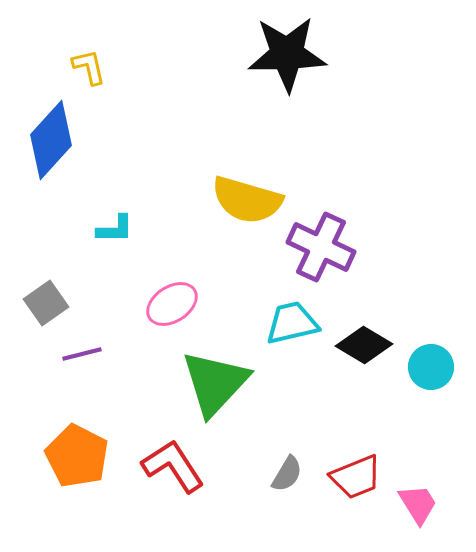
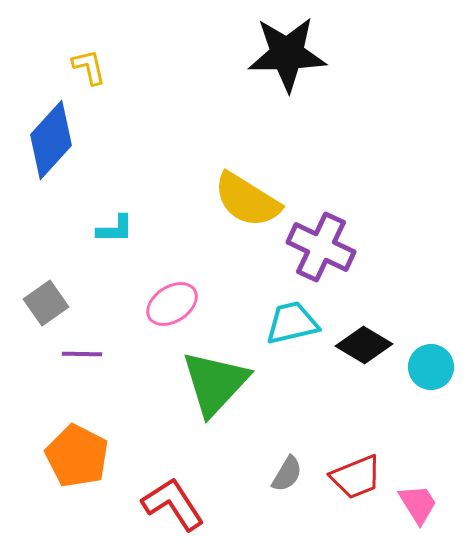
yellow semicircle: rotated 16 degrees clockwise
purple line: rotated 15 degrees clockwise
red L-shape: moved 38 px down
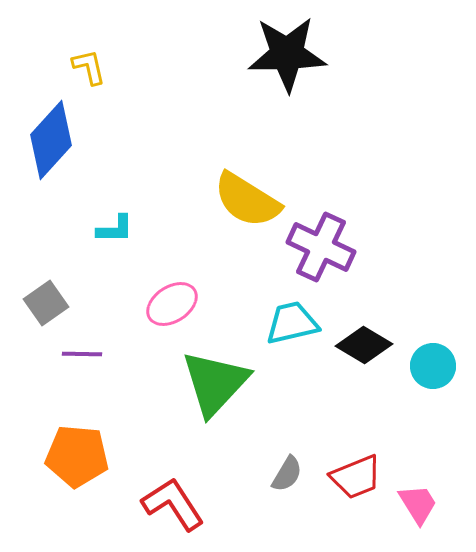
cyan circle: moved 2 px right, 1 px up
orange pentagon: rotated 22 degrees counterclockwise
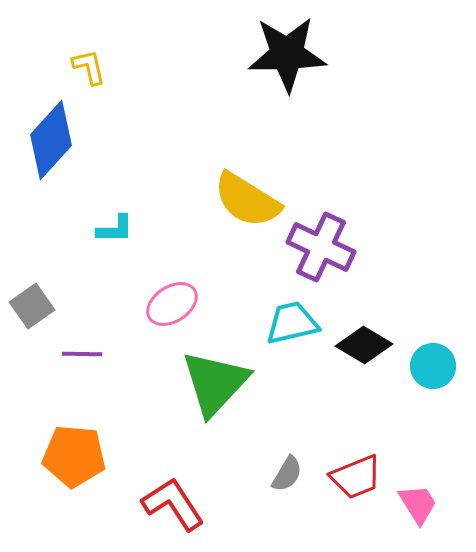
gray square: moved 14 px left, 3 px down
orange pentagon: moved 3 px left
